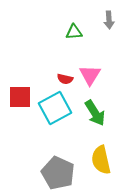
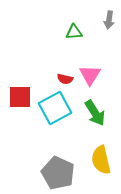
gray arrow: rotated 12 degrees clockwise
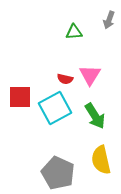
gray arrow: rotated 12 degrees clockwise
green arrow: moved 3 px down
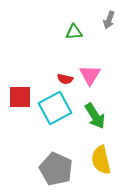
gray pentagon: moved 2 px left, 4 px up
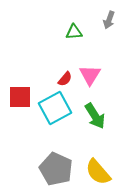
red semicircle: rotated 63 degrees counterclockwise
yellow semicircle: moved 3 px left, 12 px down; rotated 28 degrees counterclockwise
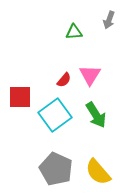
red semicircle: moved 1 px left, 1 px down
cyan square: moved 7 px down; rotated 8 degrees counterclockwise
green arrow: moved 1 px right, 1 px up
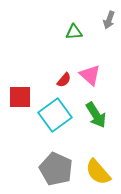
pink triangle: rotated 20 degrees counterclockwise
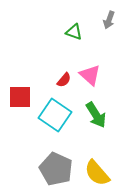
green triangle: rotated 24 degrees clockwise
cyan square: rotated 20 degrees counterclockwise
yellow semicircle: moved 1 px left, 1 px down
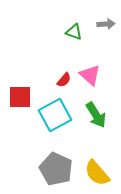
gray arrow: moved 3 px left, 4 px down; rotated 114 degrees counterclockwise
cyan square: rotated 28 degrees clockwise
